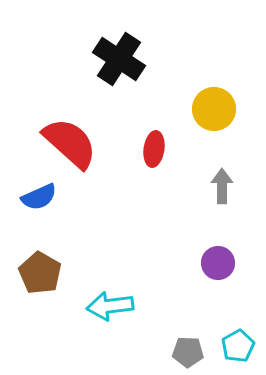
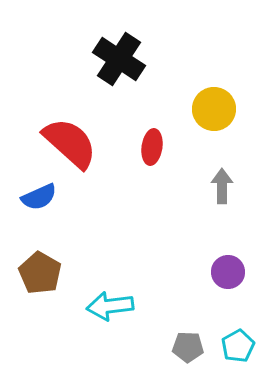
red ellipse: moved 2 px left, 2 px up
purple circle: moved 10 px right, 9 px down
gray pentagon: moved 5 px up
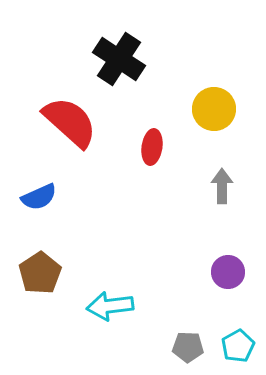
red semicircle: moved 21 px up
brown pentagon: rotated 9 degrees clockwise
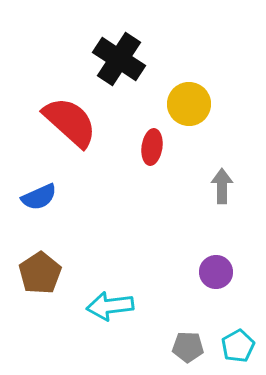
yellow circle: moved 25 px left, 5 px up
purple circle: moved 12 px left
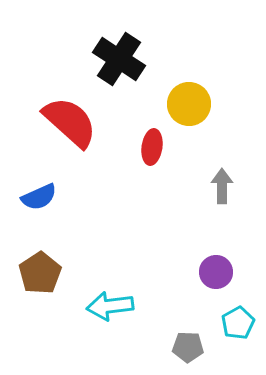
cyan pentagon: moved 23 px up
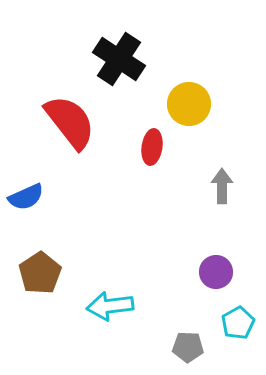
red semicircle: rotated 10 degrees clockwise
blue semicircle: moved 13 px left
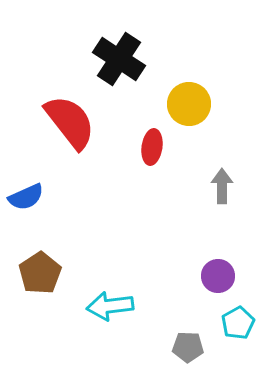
purple circle: moved 2 px right, 4 px down
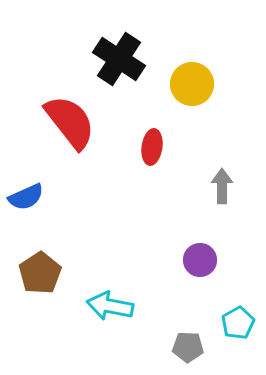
yellow circle: moved 3 px right, 20 px up
purple circle: moved 18 px left, 16 px up
cyan arrow: rotated 18 degrees clockwise
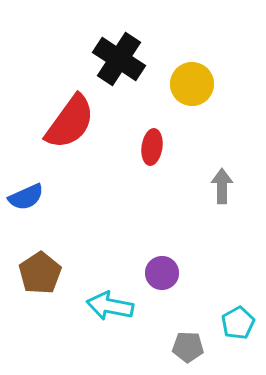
red semicircle: rotated 74 degrees clockwise
purple circle: moved 38 px left, 13 px down
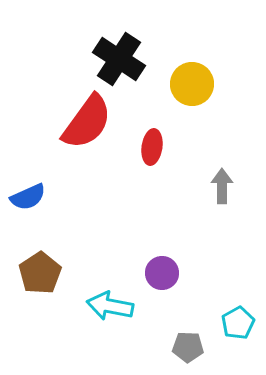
red semicircle: moved 17 px right
blue semicircle: moved 2 px right
